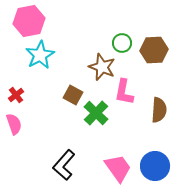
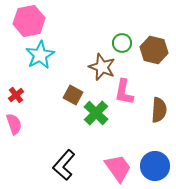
brown hexagon: rotated 16 degrees clockwise
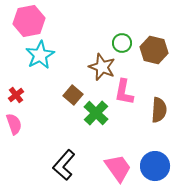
brown square: rotated 12 degrees clockwise
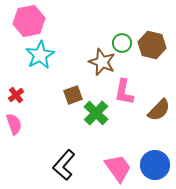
brown hexagon: moved 2 px left, 5 px up
brown star: moved 5 px up
brown square: rotated 30 degrees clockwise
brown semicircle: rotated 40 degrees clockwise
blue circle: moved 1 px up
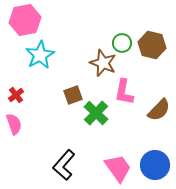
pink hexagon: moved 4 px left, 1 px up
brown star: moved 1 px right, 1 px down
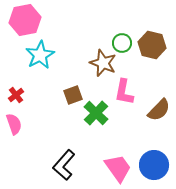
blue circle: moved 1 px left
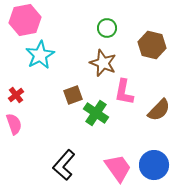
green circle: moved 15 px left, 15 px up
green cross: rotated 10 degrees counterclockwise
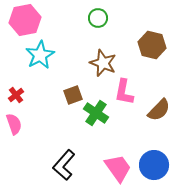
green circle: moved 9 px left, 10 px up
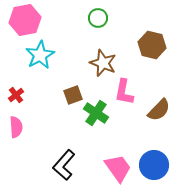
pink semicircle: moved 2 px right, 3 px down; rotated 15 degrees clockwise
